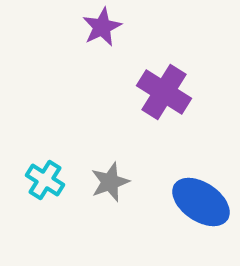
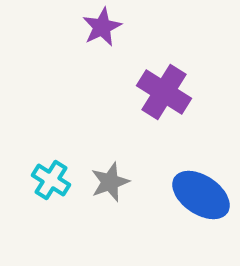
cyan cross: moved 6 px right
blue ellipse: moved 7 px up
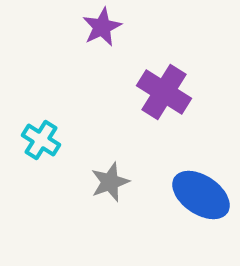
cyan cross: moved 10 px left, 40 px up
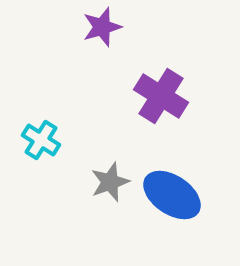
purple star: rotated 9 degrees clockwise
purple cross: moved 3 px left, 4 px down
blue ellipse: moved 29 px left
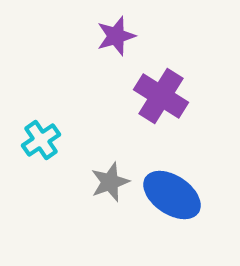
purple star: moved 14 px right, 9 px down
cyan cross: rotated 24 degrees clockwise
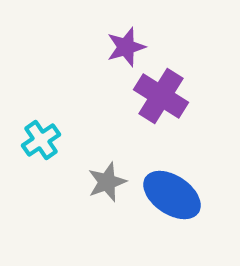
purple star: moved 10 px right, 11 px down
gray star: moved 3 px left
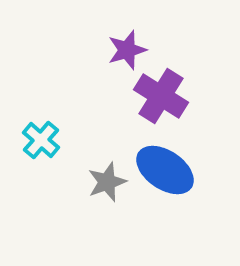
purple star: moved 1 px right, 3 px down
cyan cross: rotated 15 degrees counterclockwise
blue ellipse: moved 7 px left, 25 px up
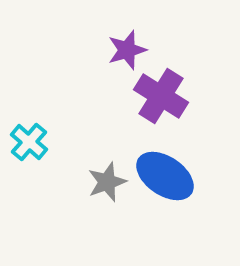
cyan cross: moved 12 px left, 2 px down
blue ellipse: moved 6 px down
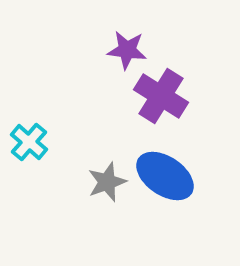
purple star: rotated 24 degrees clockwise
